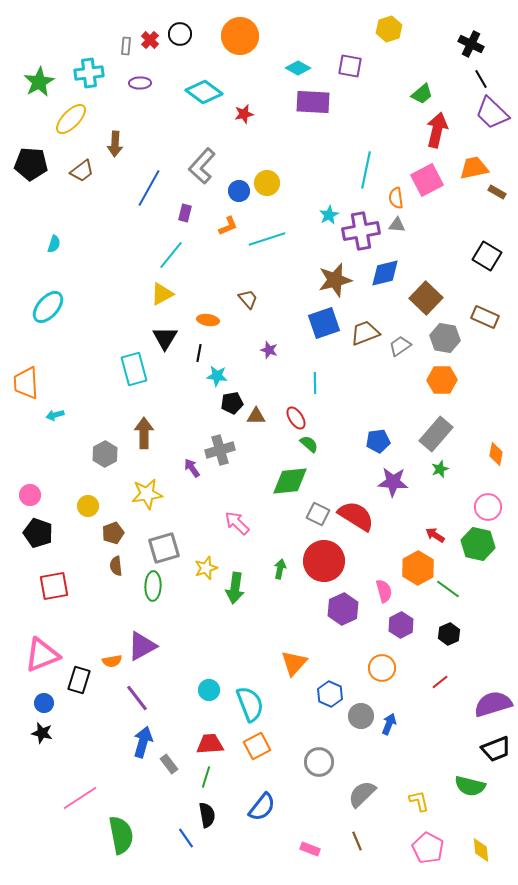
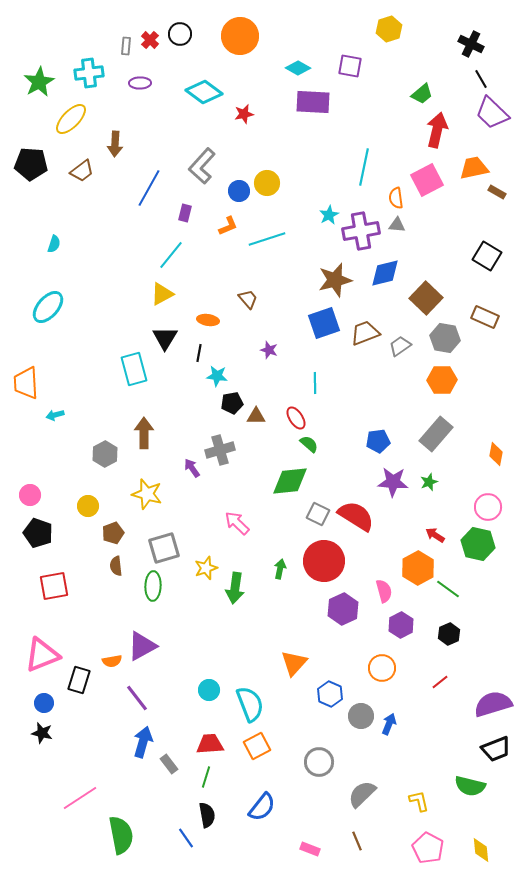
cyan line at (366, 170): moved 2 px left, 3 px up
green star at (440, 469): moved 11 px left, 13 px down
yellow star at (147, 494): rotated 24 degrees clockwise
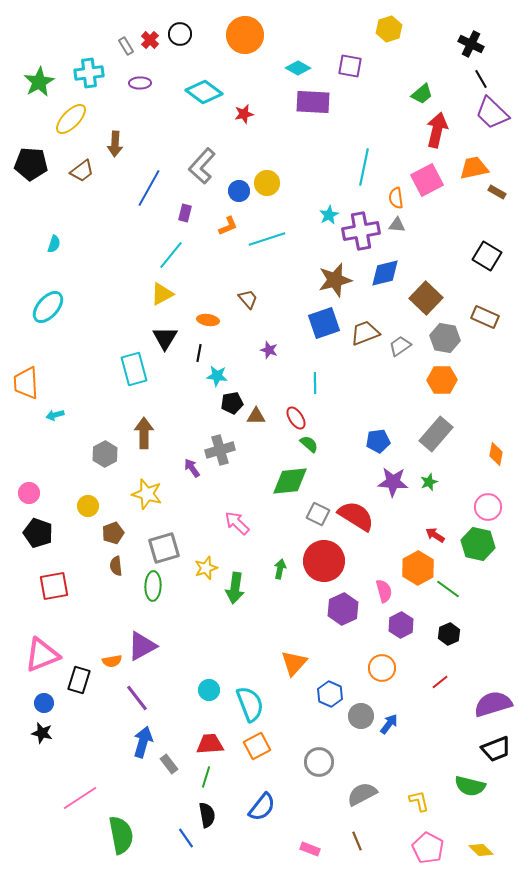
orange circle at (240, 36): moved 5 px right, 1 px up
gray rectangle at (126, 46): rotated 36 degrees counterclockwise
pink circle at (30, 495): moved 1 px left, 2 px up
blue arrow at (389, 724): rotated 15 degrees clockwise
gray semicircle at (362, 794): rotated 16 degrees clockwise
yellow diamond at (481, 850): rotated 40 degrees counterclockwise
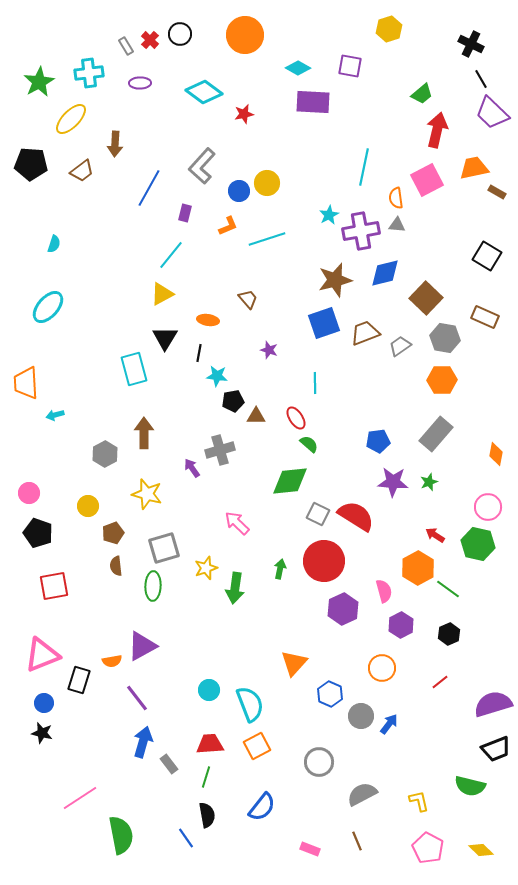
black pentagon at (232, 403): moved 1 px right, 2 px up
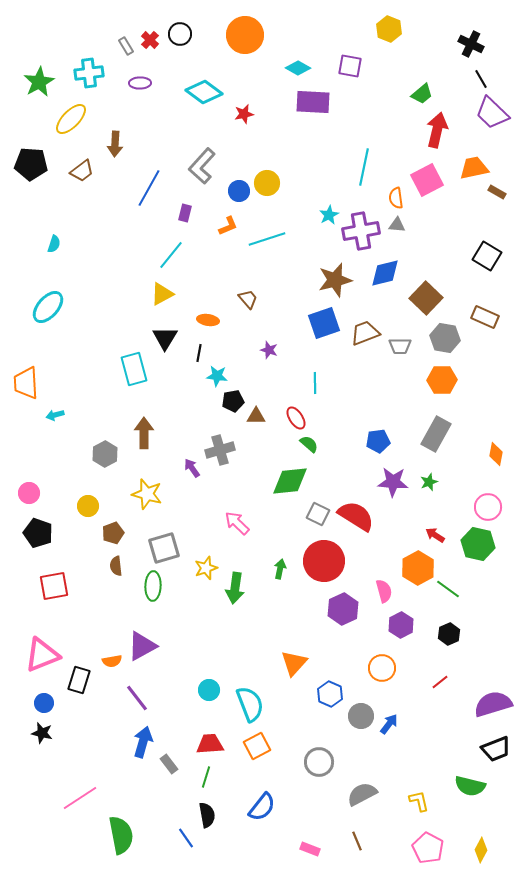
yellow hexagon at (389, 29): rotated 20 degrees counterclockwise
gray trapezoid at (400, 346): rotated 145 degrees counterclockwise
gray rectangle at (436, 434): rotated 12 degrees counterclockwise
yellow diamond at (481, 850): rotated 75 degrees clockwise
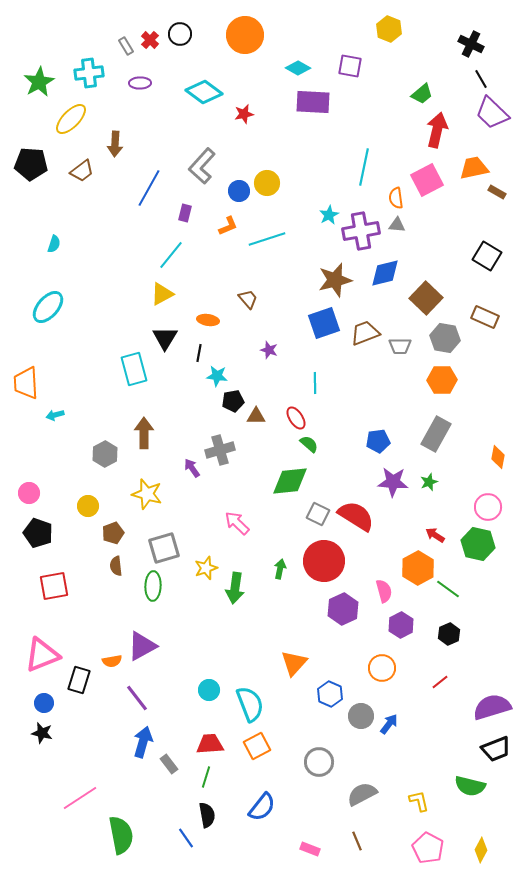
orange diamond at (496, 454): moved 2 px right, 3 px down
purple semicircle at (493, 704): moved 1 px left, 3 px down
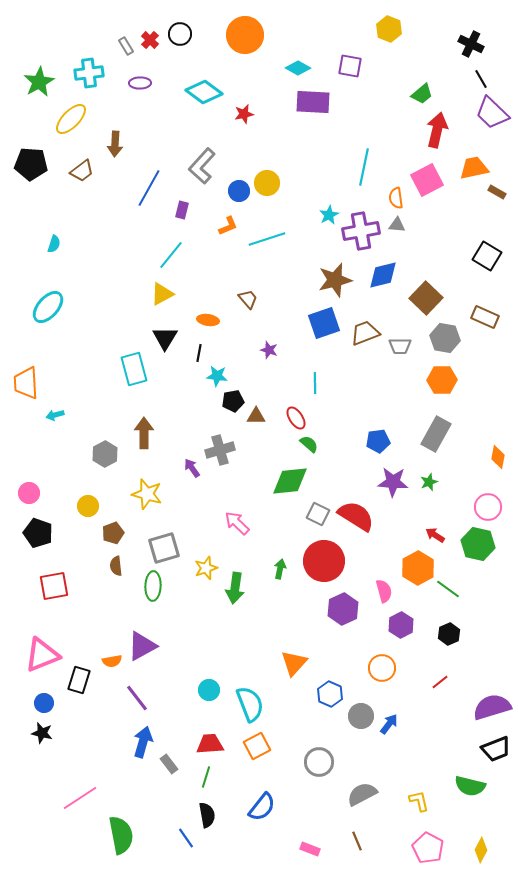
purple rectangle at (185, 213): moved 3 px left, 3 px up
blue diamond at (385, 273): moved 2 px left, 2 px down
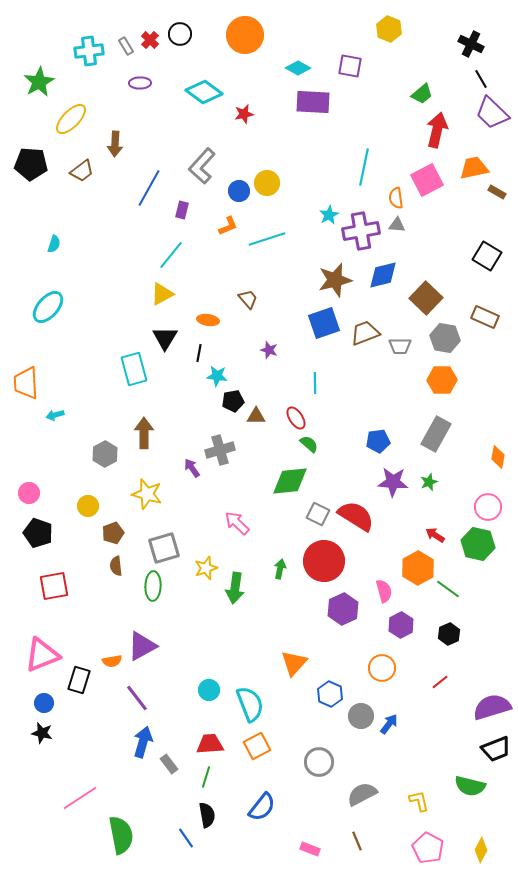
cyan cross at (89, 73): moved 22 px up
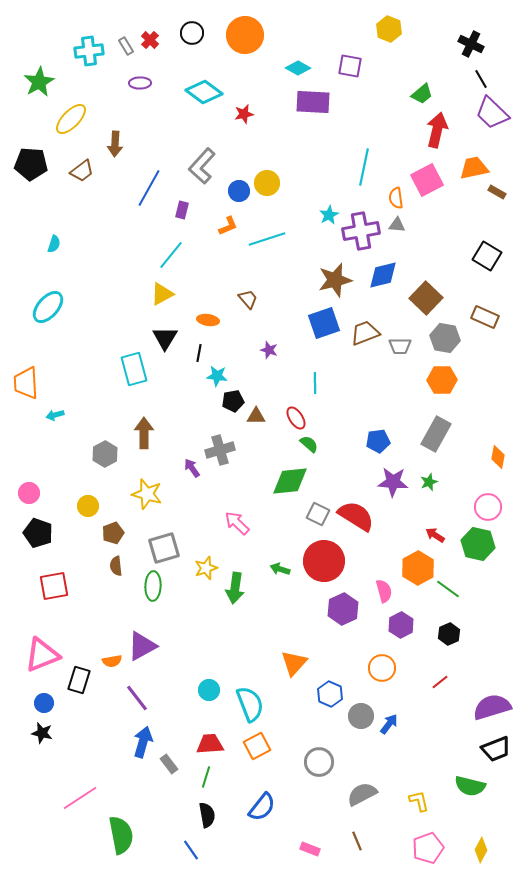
black circle at (180, 34): moved 12 px right, 1 px up
green arrow at (280, 569): rotated 84 degrees counterclockwise
blue line at (186, 838): moved 5 px right, 12 px down
pink pentagon at (428, 848): rotated 24 degrees clockwise
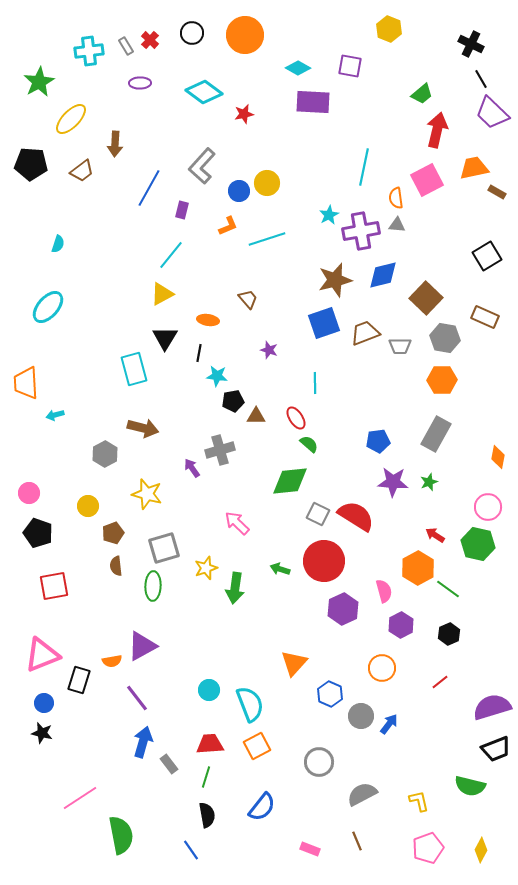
cyan semicircle at (54, 244): moved 4 px right
black square at (487, 256): rotated 28 degrees clockwise
brown arrow at (144, 433): moved 1 px left, 5 px up; rotated 104 degrees clockwise
